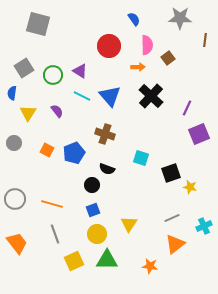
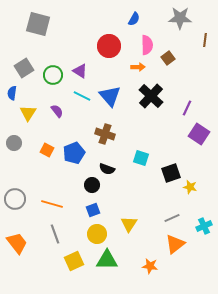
blue semicircle at (134, 19): rotated 64 degrees clockwise
purple square at (199, 134): rotated 35 degrees counterclockwise
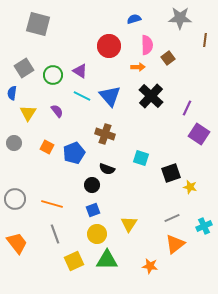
blue semicircle at (134, 19): rotated 136 degrees counterclockwise
orange square at (47, 150): moved 3 px up
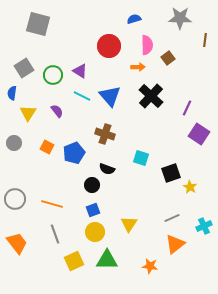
yellow star at (190, 187): rotated 16 degrees clockwise
yellow circle at (97, 234): moved 2 px left, 2 px up
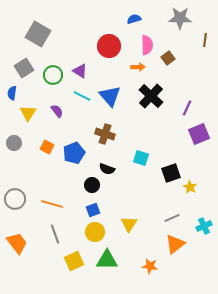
gray square at (38, 24): moved 10 px down; rotated 15 degrees clockwise
purple square at (199, 134): rotated 35 degrees clockwise
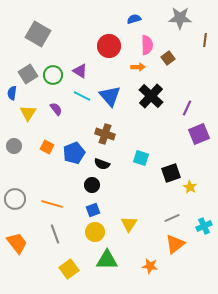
gray square at (24, 68): moved 4 px right, 6 px down
purple semicircle at (57, 111): moved 1 px left, 2 px up
gray circle at (14, 143): moved 3 px down
black semicircle at (107, 169): moved 5 px left, 5 px up
yellow square at (74, 261): moved 5 px left, 8 px down; rotated 12 degrees counterclockwise
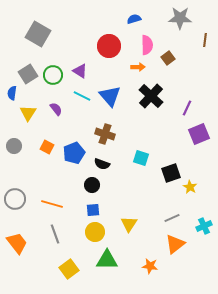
blue square at (93, 210): rotated 16 degrees clockwise
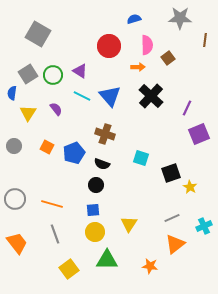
black circle at (92, 185): moved 4 px right
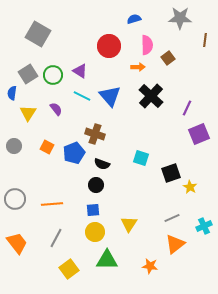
brown cross at (105, 134): moved 10 px left
orange line at (52, 204): rotated 20 degrees counterclockwise
gray line at (55, 234): moved 1 px right, 4 px down; rotated 48 degrees clockwise
